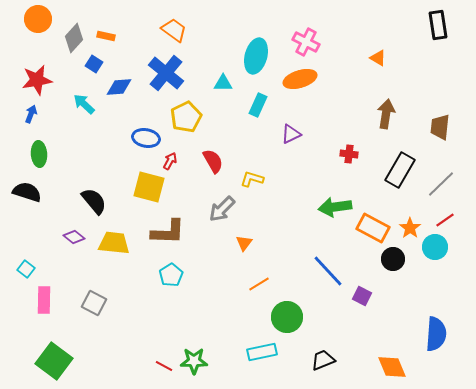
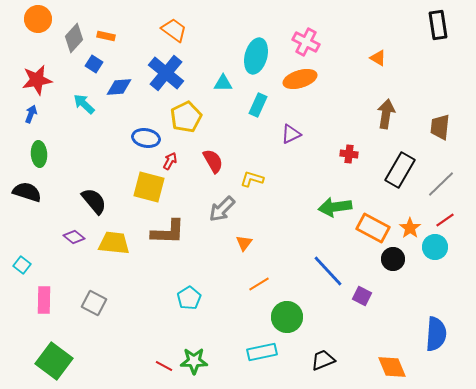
cyan square at (26, 269): moved 4 px left, 4 px up
cyan pentagon at (171, 275): moved 18 px right, 23 px down
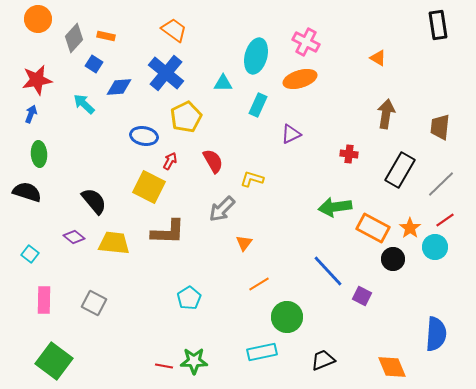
blue ellipse at (146, 138): moved 2 px left, 2 px up
yellow square at (149, 187): rotated 12 degrees clockwise
cyan square at (22, 265): moved 8 px right, 11 px up
red line at (164, 366): rotated 18 degrees counterclockwise
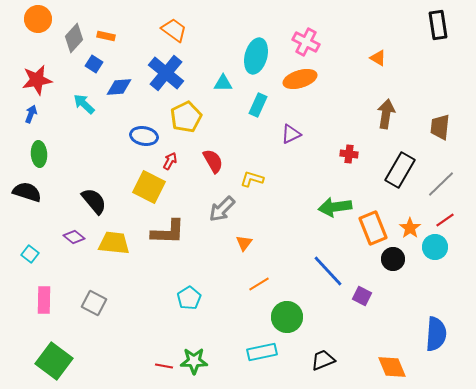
orange rectangle at (373, 228): rotated 40 degrees clockwise
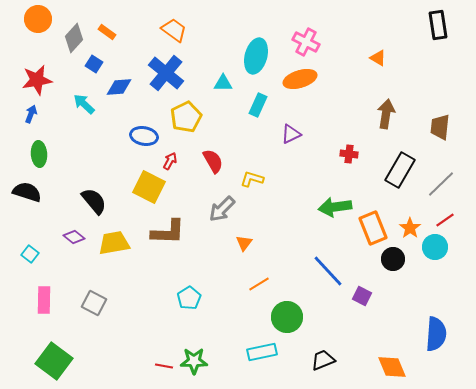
orange rectangle at (106, 36): moved 1 px right, 4 px up; rotated 24 degrees clockwise
yellow trapezoid at (114, 243): rotated 16 degrees counterclockwise
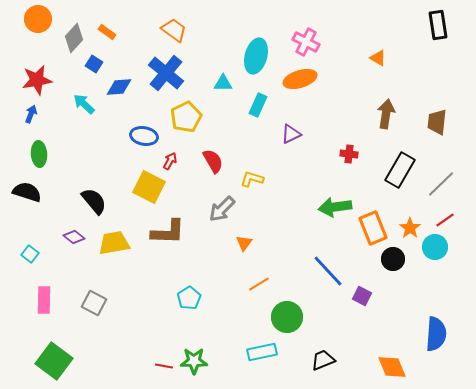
brown trapezoid at (440, 127): moved 3 px left, 5 px up
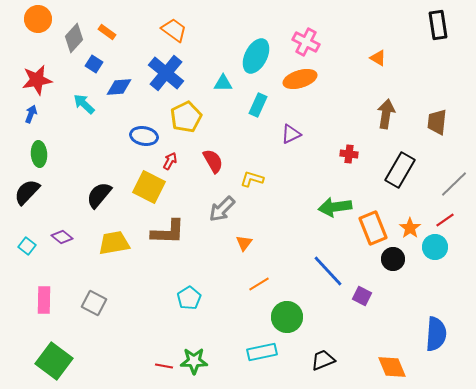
cyan ellipse at (256, 56): rotated 12 degrees clockwise
gray line at (441, 184): moved 13 px right
black semicircle at (27, 192): rotated 64 degrees counterclockwise
black semicircle at (94, 201): moved 5 px right, 6 px up; rotated 100 degrees counterclockwise
purple diamond at (74, 237): moved 12 px left
cyan square at (30, 254): moved 3 px left, 8 px up
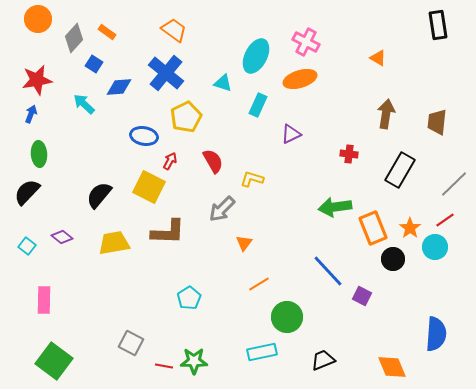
cyan triangle at (223, 83): rotated 18 degrees clockwise
gray square at (94, 303): moved 37 px right, 40 px down
